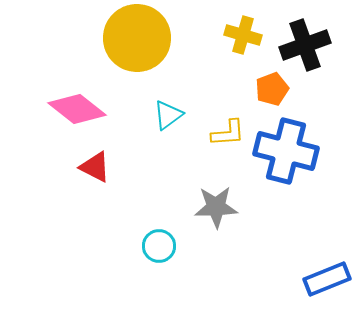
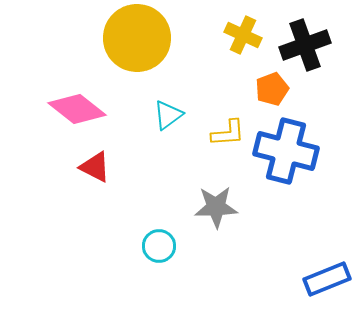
yellow cross: rotated 9 degrees clockwise
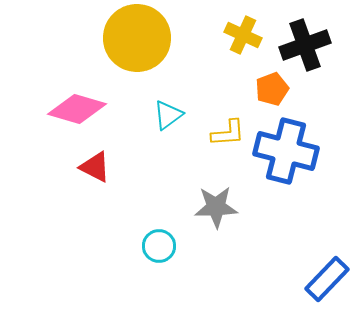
pink diamond: rotated 22 degrees counterclockwise
blue rectangle: rotated 24 degrees counterclockwise
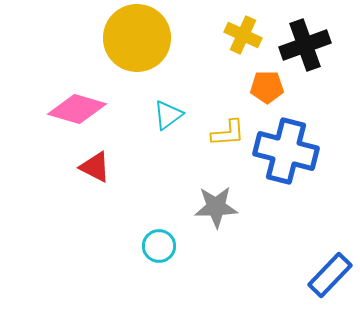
orange pentagon: moved 5 px left, 2 px up; rotated 20 degrees clockwise
blue rectangle: moved 3 px right, 4 px up
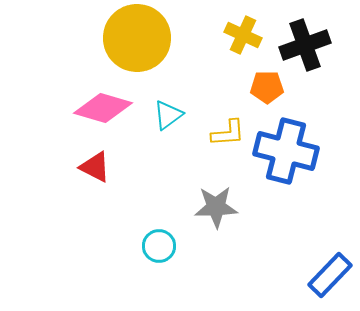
pink diamond: moved 26 px right, 1 px up
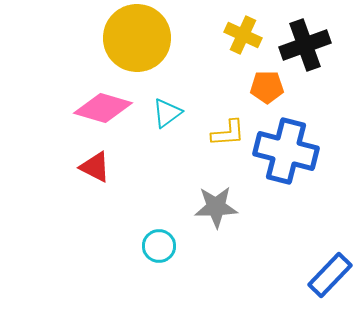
cyan triangle: moved 1 px left, 2 px up
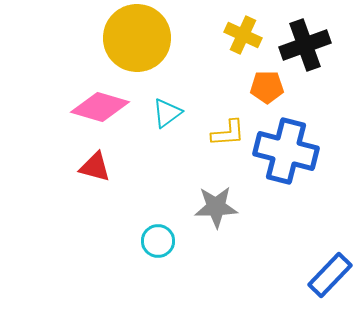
pink diamond: moved 3 px left, 1 px up
red triangle: rotated 12 degrees counterclockwise
cyan circle: moved 1 px left, 5 px up
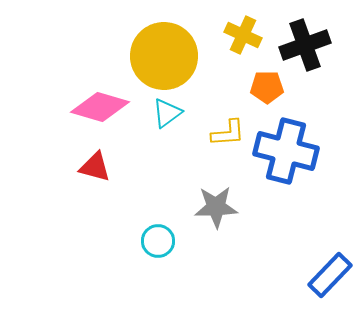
yellow circle: moved 27 px right, 18 px down
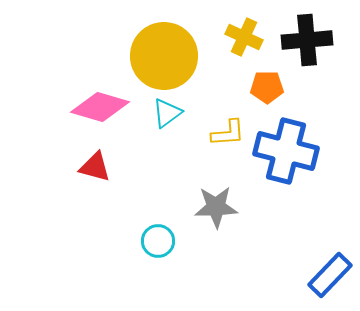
yellow cross: moved 1 px right, 2 px down
black cross: moved 2 px right, 5 px up; rotated 15 degrees clockwise
